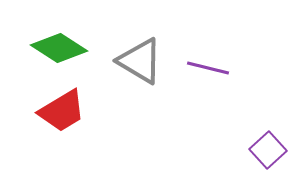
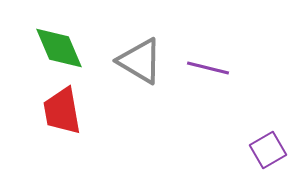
green diamond: rotated 34 degrees clockwise
red trapezoid: rotated 111 degrees clockwise
purple square: rotated 12 degrees clockwise
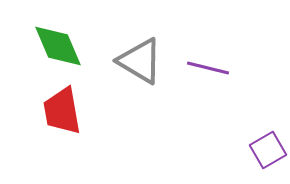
green diamond: moved 1 px left, 2 px up
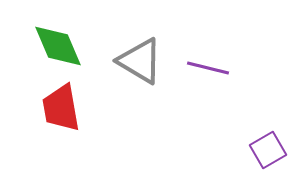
red trapezoid: moved 1 px left, 3 px up
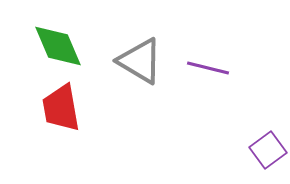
purple square: rotated 6 degrees counterclockwise
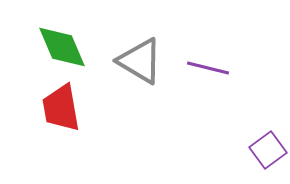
green diamond: moved 4 px right, 1 px down
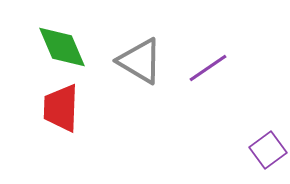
purple line: rotated 48 degrees counterclockwise
red trapezoid: rotated 12 degrees clockwise
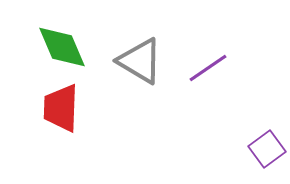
purple square: moved 1 px left, 1 px up
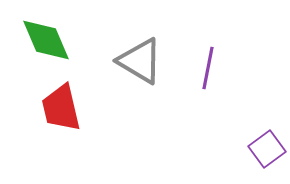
green diamond: moved 16 px left, 7 px up
purple line: rotated 45 degrees counterclockwise
red trapezoid: rotated 15 degrees counterclockwise
